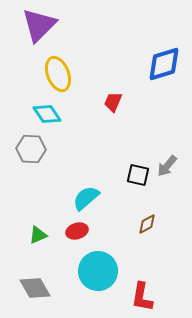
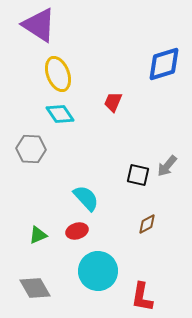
purple triangle: rotated 42 degrees counterclockwise
cyan diamond: moved 13 px right
cyan semicircle: rotated 88 degrees clockwise
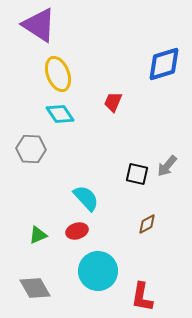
black square: moved 1 px left, 1 px up
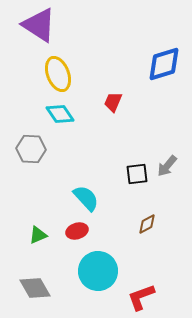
black square: rotated 20 degrees counterclockwise
red L-shape: moved 1 px left; rotated 60 degrees clockwise
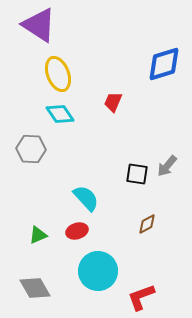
black square: rotated 15 degrees clockwise
